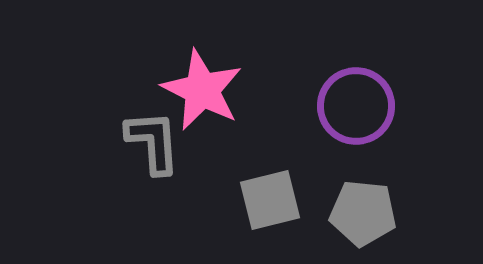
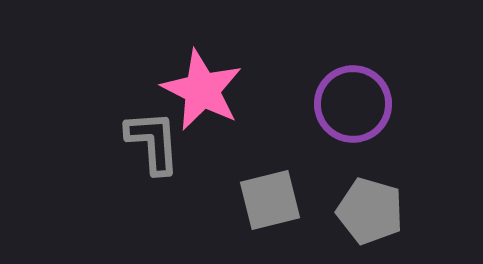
purple circle: moved 3 px left, 2 px up
gray pentagon: moved 7 px right, 2 px up; rotated 10 degrees clockwise
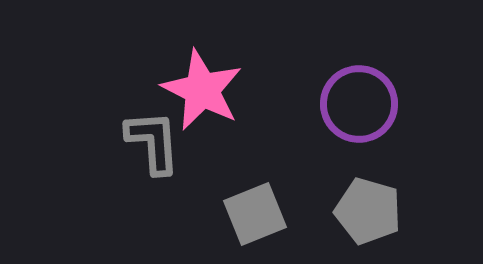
purple circle: moved 6 px right
gray square: moved 15 px left, 14 px down; rotated 8 degrees counterclockwise
gray pentagon: moved 2 px left
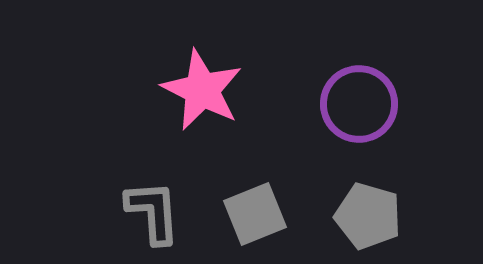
gray L-shape: moved 70 px down
gray pentagon: moved 5 px down
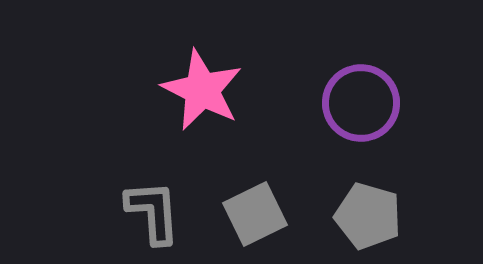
purple circle: moved 2 px right, 1 px up
gray square: rotated 4 degrees counterclockwise
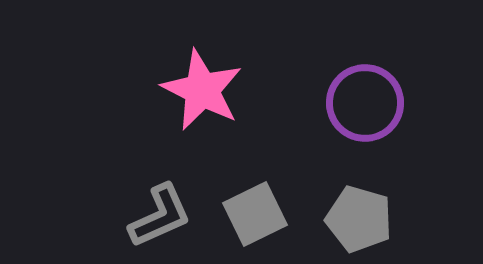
purple circle: moved 4 px right
gray L-shape: moved 7 px right, 4 px down; rotated 70 degrees clockwise
gray pentagon: moved 9 px left, 3 px down
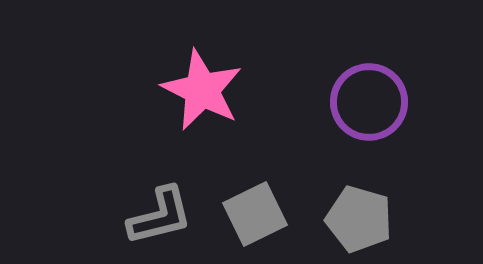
purple circle: moved 4 px right, 1 px up
gray L-shape: rotated 10 degrees clockwise
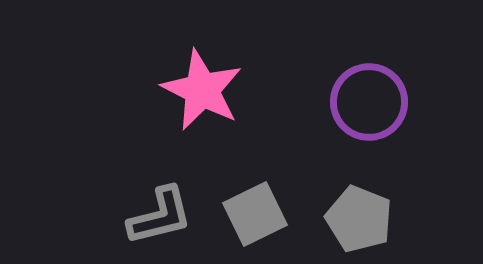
gray pentagon: rotated 6 degrees clockwise
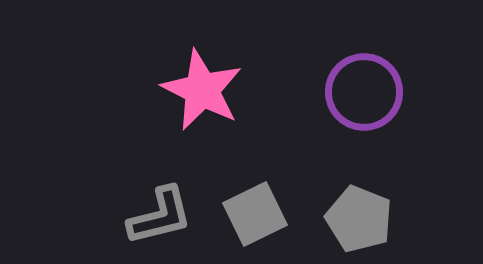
purple circle: moved 5 px left, 10 px up
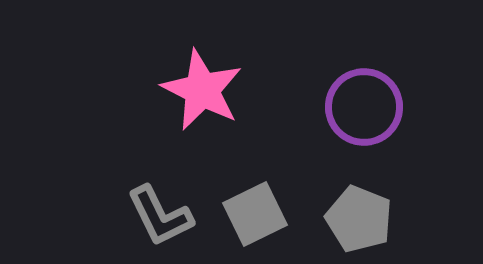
purple circle: moved 15 px down
gray L-shape: rotated 78 degrees clockwise
